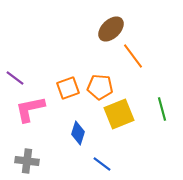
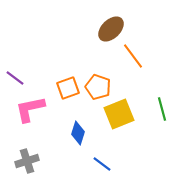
orange pentagon: moved 2 px left; rotated 15 degrees clockwise
gray cross: rotated 25 degrees counterclockwise
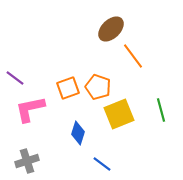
green line: moved 1 px left, 1 px down
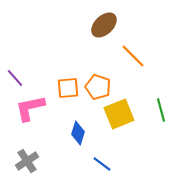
brown ellipse: moved 7 px left, 4 px up
orange line: rotated 8 degrees counterclockwise
purple line: rotated 12 degrees clockwise
orange square: rotated 15 degrees clockwise
pink L-shape: moved 1 px up
gray cross: rotated 15 degrees counterclockwise
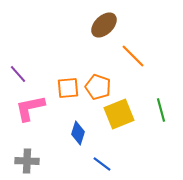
purple line: moved 3 px right, 4 px up
gray cross: rotated 35 degrees clockwise
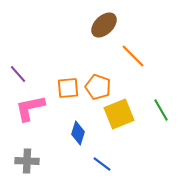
green line: rotated 15 degrees counterclockwise
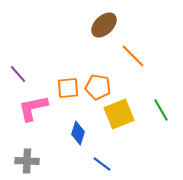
orange pentagon: rotated 10 degrees counterclockwise
pink L-shape: moved 3 px right
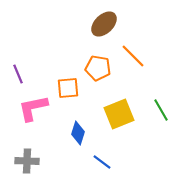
brown ellipse: moved 1 px up
purple line: rotated 18 degrees clockwise
orange pentagon: moved 19 px up
blue line: moved 2 px up
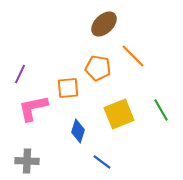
purple line: moved 2 px right; rotated 48 degrees clockwise
blue diamond: moved 2 px up
